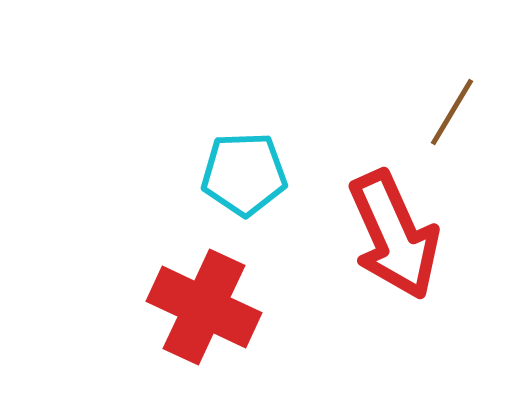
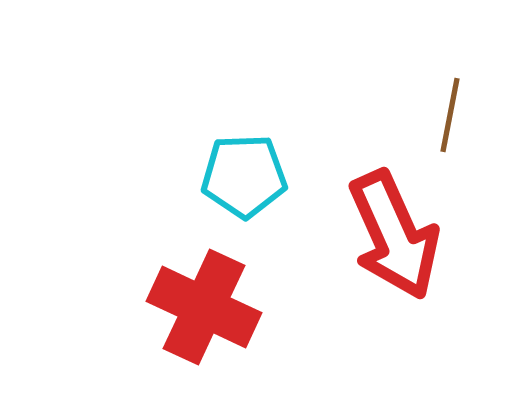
brown line: moved 2 px left, 3 px down; rotated 20 degrees counterclockwise
cyan pentagon: moved 2 px down
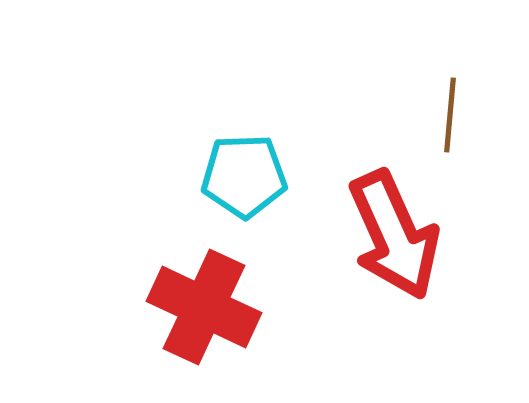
brown line: rotated 6 degrees counterclockwise
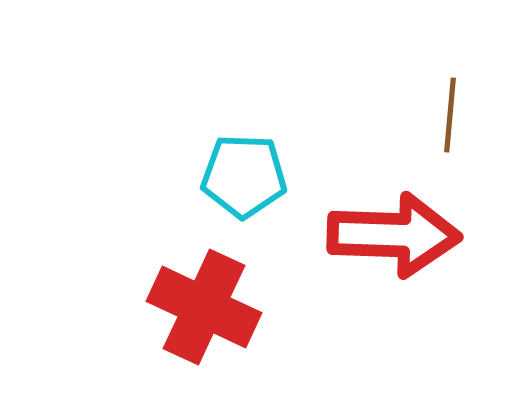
cyan pentagon: rotated 4 degrees clockwise
red arrow: rotated 64 degrees counterclockwise
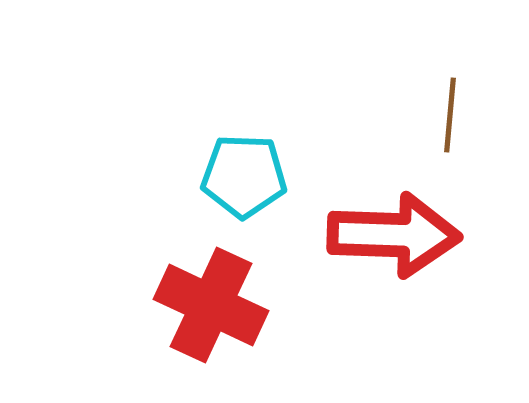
red cross: moved 7 px right, 2 px up
